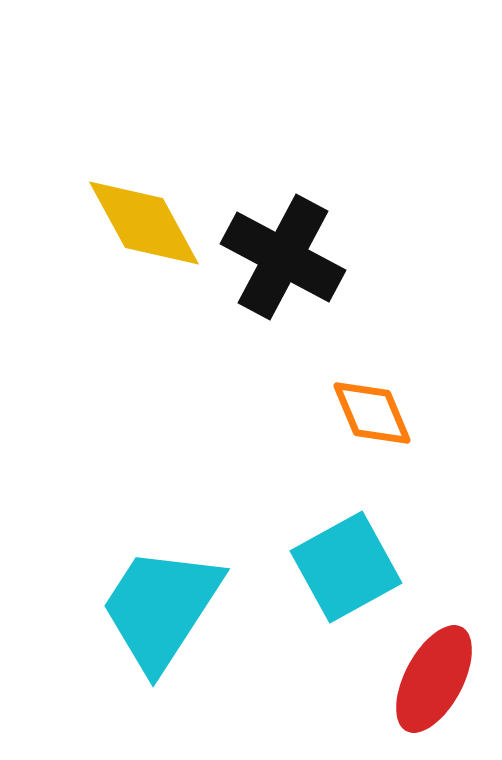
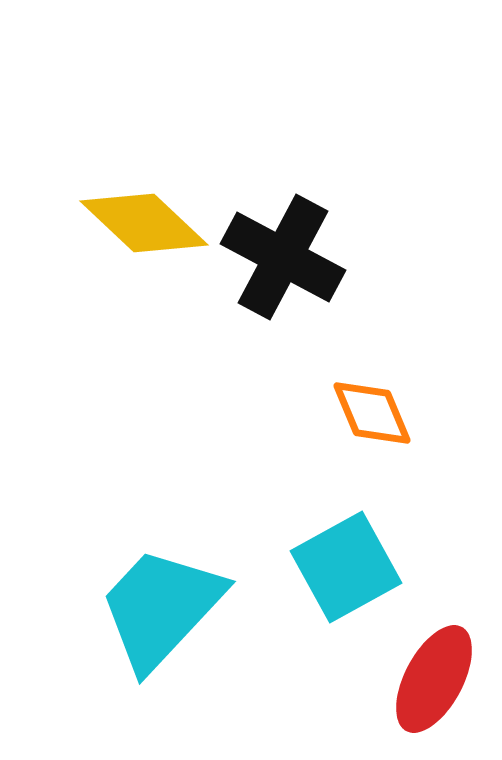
yellow diamond: rotated 18 degrees counterclockwise
cyan trapezoid: rotated 10 degrees clockwise
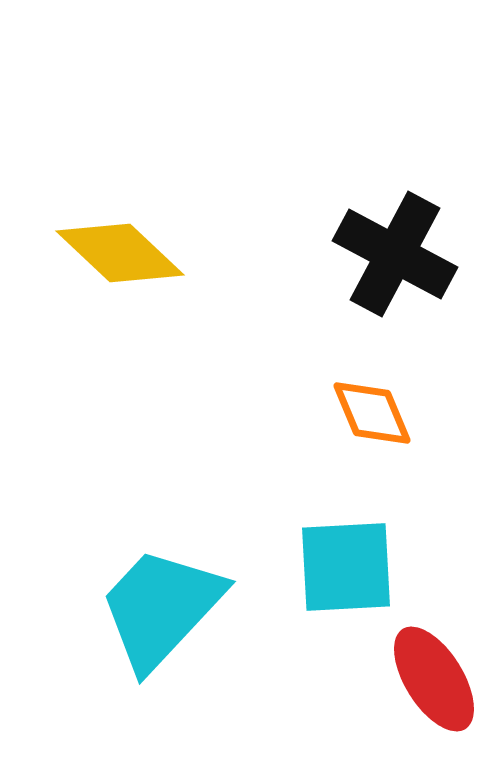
yellow diamond: moved 24 px left, 30 px down
black cross: moved 112 px right, 3 px up
cyan square: rotated 26 degrees clockwise
red ellipse: rotated 60 degrees counterclockwise
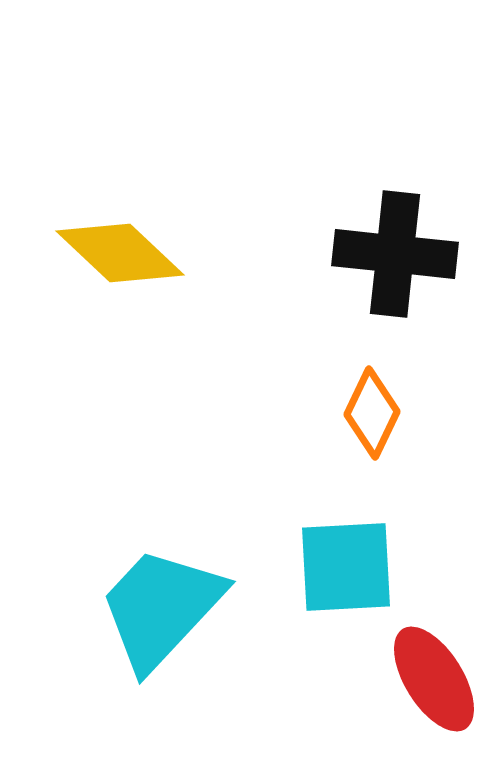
black cross: rotated 22 degrees counterclockwise
orange diamond: rotated 48 degrees clockwise
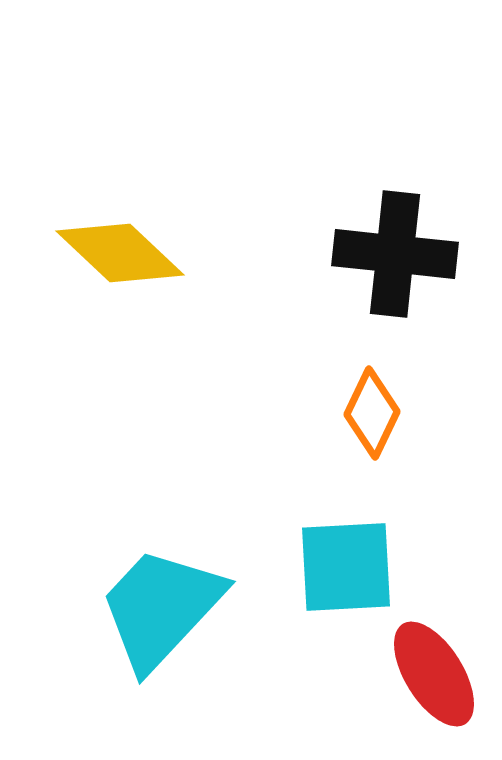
red ellipse: moved 5 px up
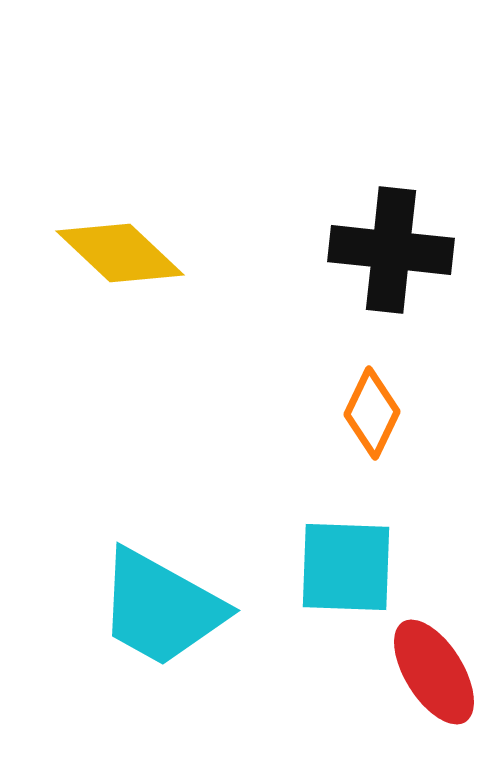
black cross: moved 4 px left, 4 px up
cyan square: rotated 5 degrees clockwise
cyan trapezoid: rotated 104 degrees counterclockwise
red ellipse: moved 2 px up
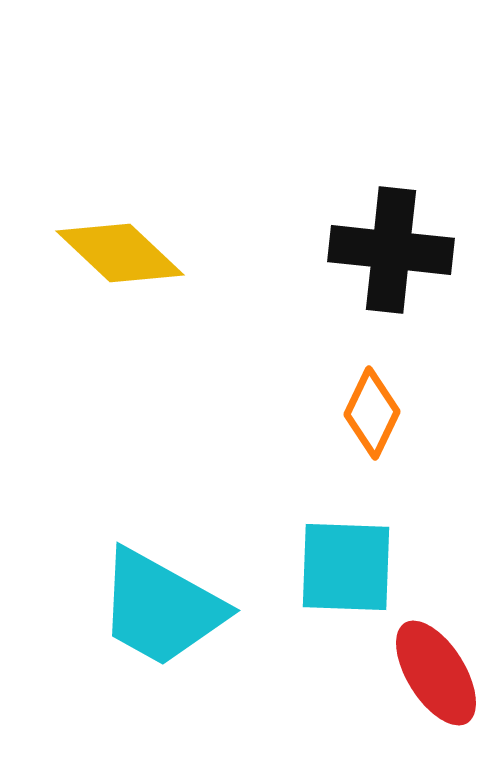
red ellipse: moved 2 px right, 1 px down
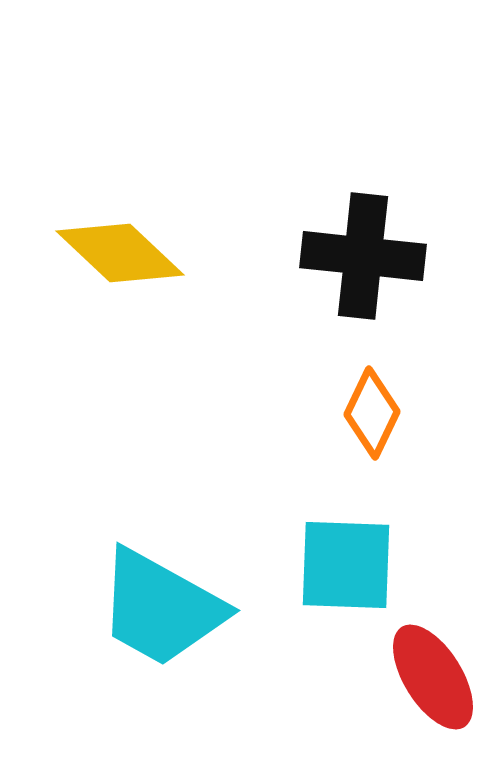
black cross: moved 28 px left, 6 px down
cyan square: moved 2 px up
red ellipse: moved 3 px left, 4 px down
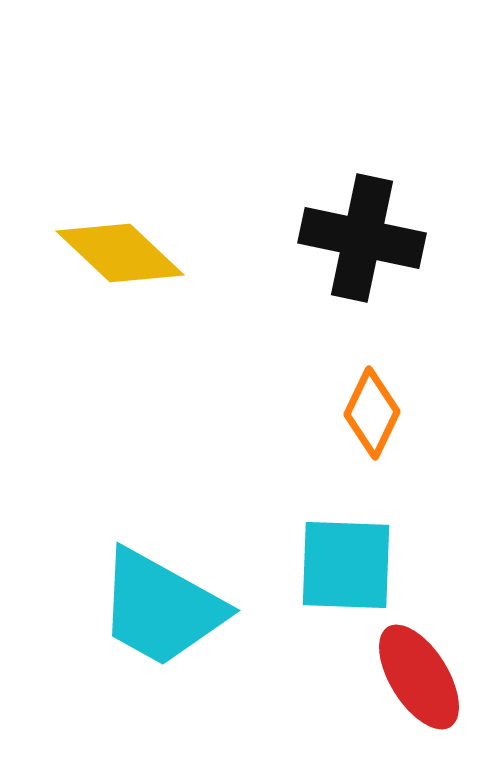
black cross: moved 1 px left, 18 px up; rotated 6 degrees clockwise
red ellipse: moved 14 px left
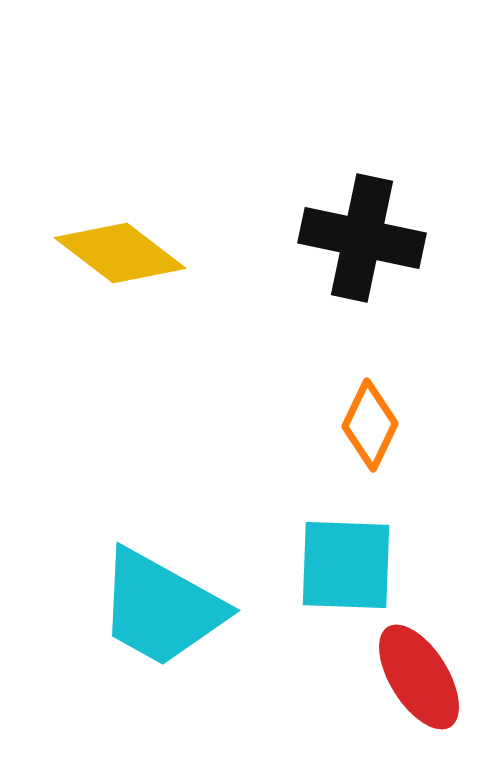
yellow diamond: rotated 6 degrees counterclockwise
orange diamond: moved 2 px left, 12 px down
